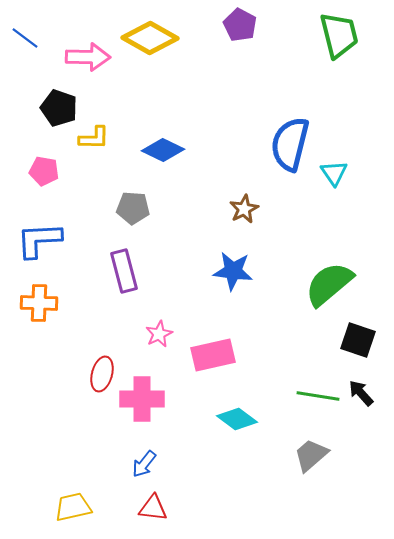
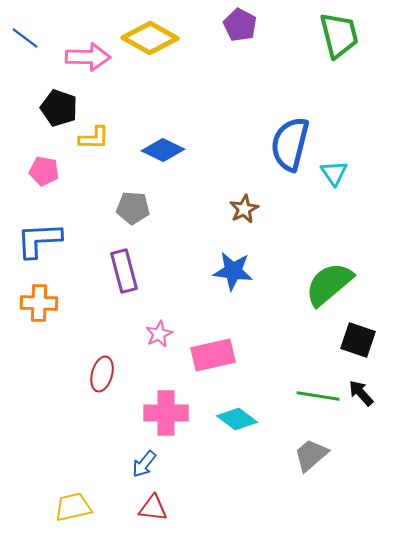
pink cross: moved 24 px right, 14 px down
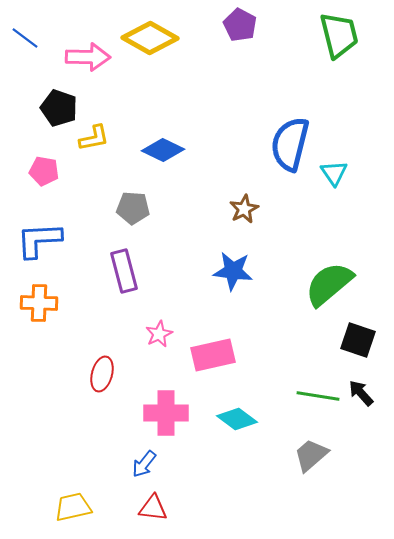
yellow L-shape: rotated 12 degrees counterclockwise
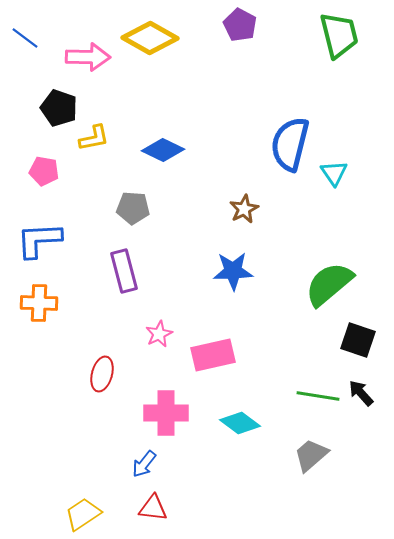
blue star: rotated 9 degrees counterclockwise
cyan diamond: moved 3 px right, 4 px down
yellow trapezoid: moved 10 px right, 7 px down; rotated 21 degrees counterclockwise
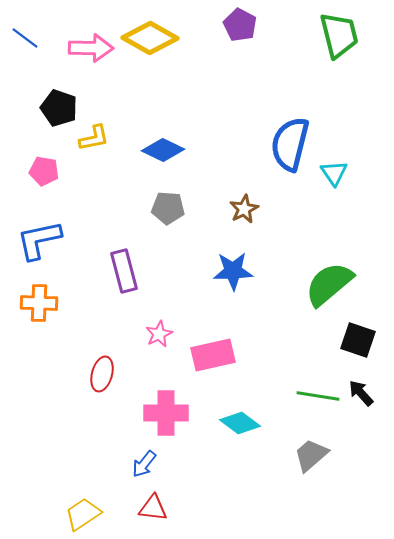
pink arrow: moved 3 px right, 9 px up
gray pentagon: moved 35 px right
blue L-shape: rotated 9 degrees counterclockwise
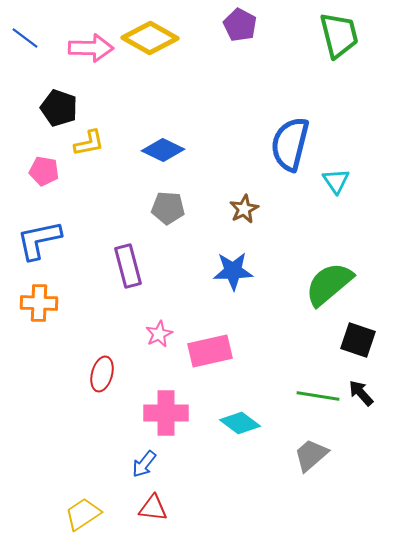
yellow L-shape: moved 5 px left, 5 px down
cyan triangle: moved 2 px right, 8 px down
purple rectangle: moved 4 px right, 5 px up
pink rectangle: moved 3 px left, 4 px up
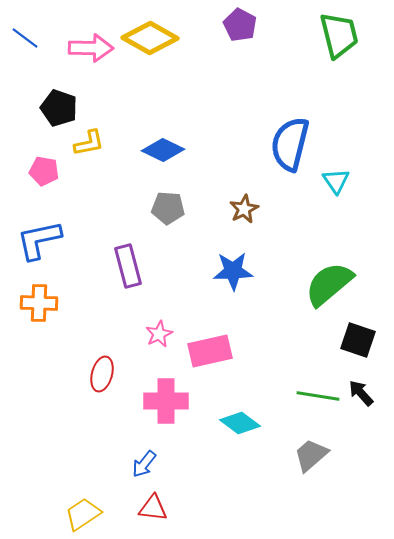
pink cross: moved 12 px up
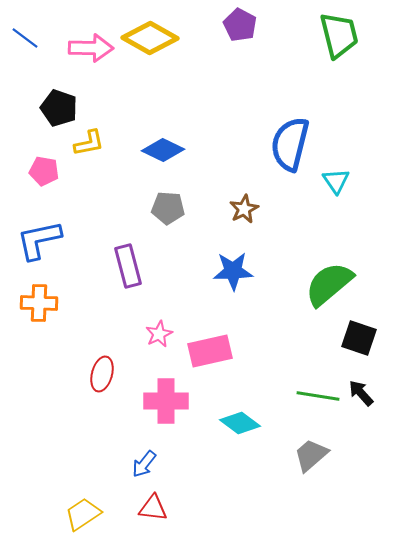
black square: moved 1 px right, 2 px up
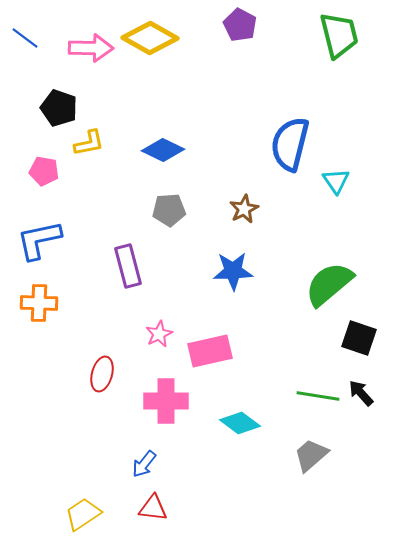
gray pentagon: moved 1 px right, 2 px down; rotated 8 degrees counterclockwise
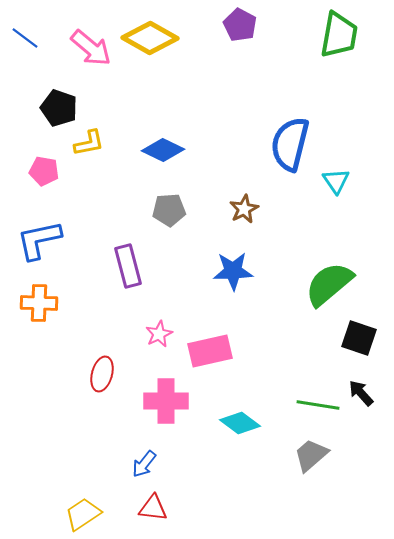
green trapezoid: rotated 24 degrees clockwise
pink arrow: rotated 39 degrees clockwise
green line: moved 9 px down
